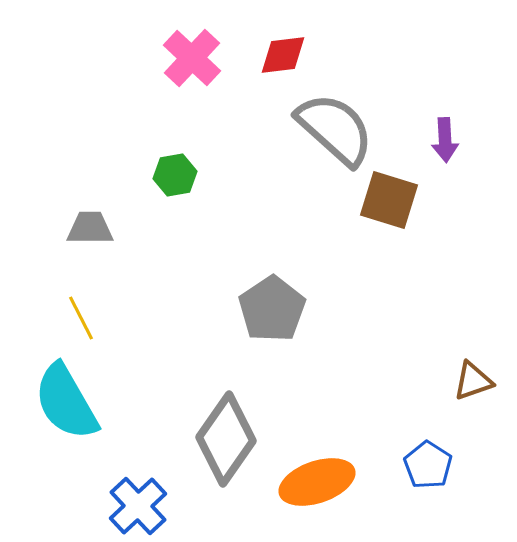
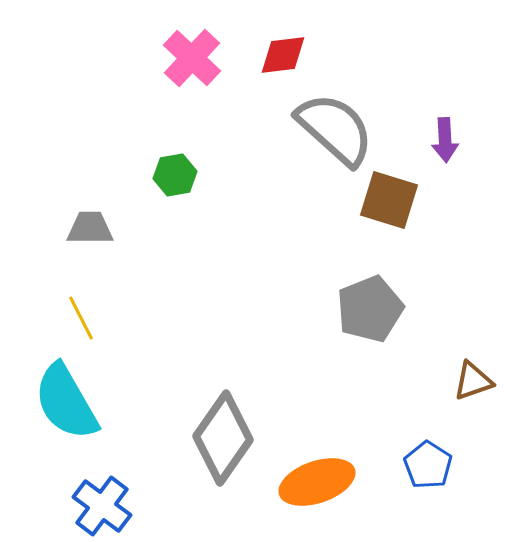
gray pentagon: moved 98 px right; rotated 12 degrees clockwise
gray diamond: moved 3 px left, 1 px up
blue cross: moved 36 px left; rotated 10 degrees counterclockwise
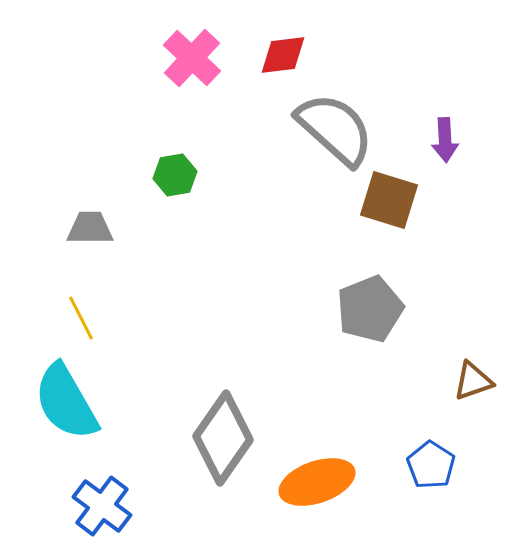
blue pentagon: moved 3 px right
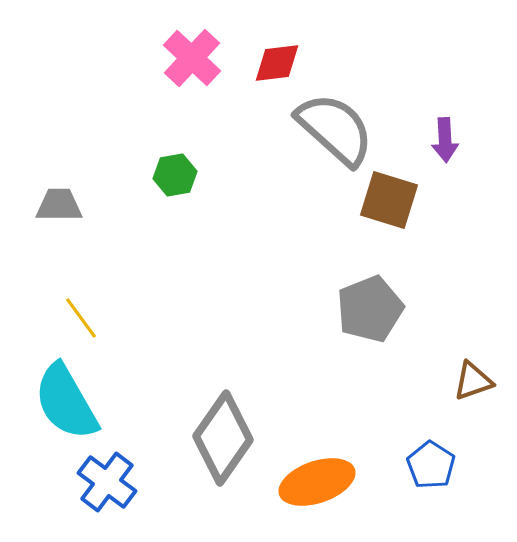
red diamond: moved 6 px left, 8 px down
gray trapezoid: moved 31 px left, 23 px up
yellow line: rotated 9 degrees counterclockwise
blue cross: moved 5 px right, 24 px up
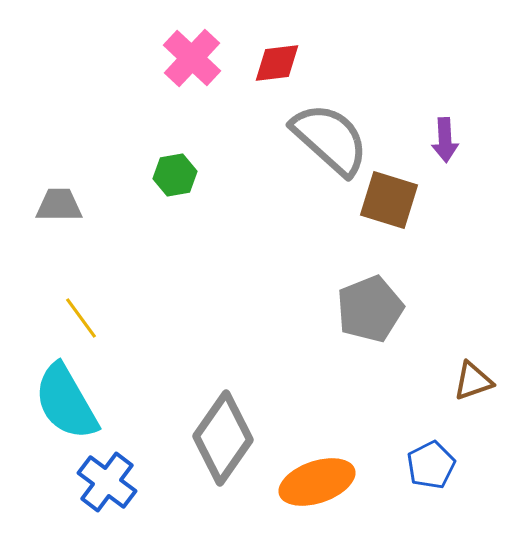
gray semicircle: moved 5 px left, 10 px down
blue pentagon: rotated 12 degrees clockwise
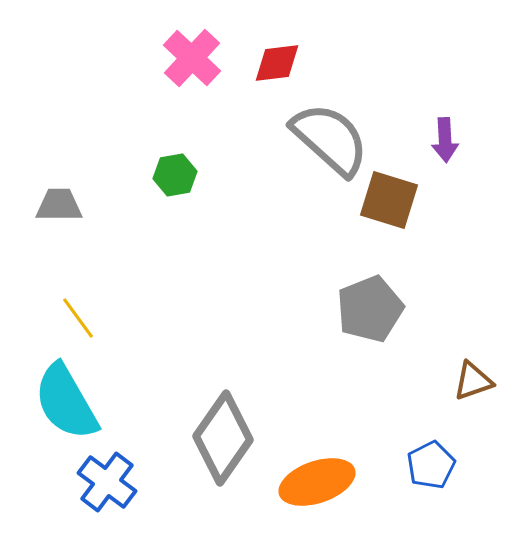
yellow line: moved 3 px left
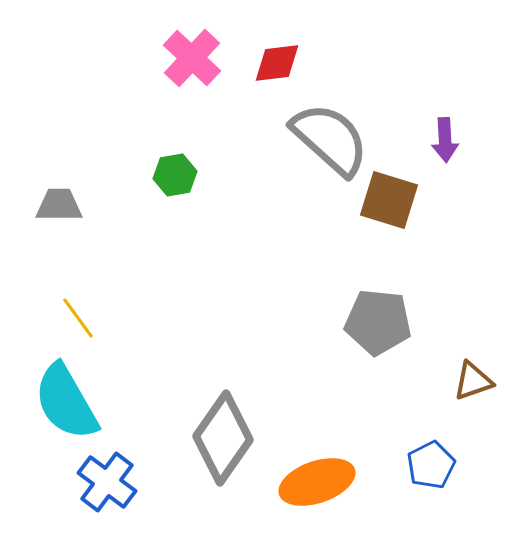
gray pentagon: moved 8 px right, 13 px down; rotated 28 degrees clockwise
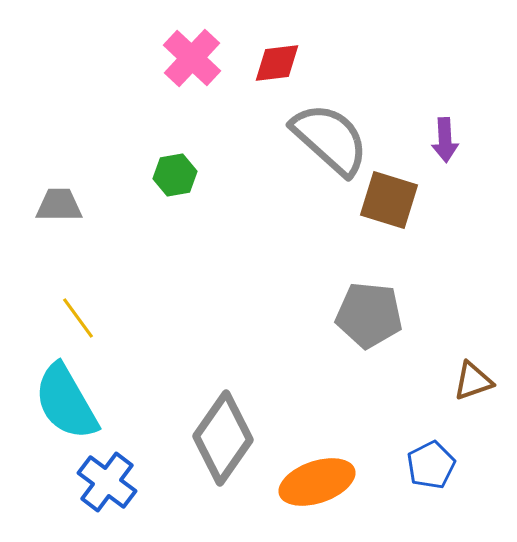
gray pentagon: moved 9 px left, 7 px up
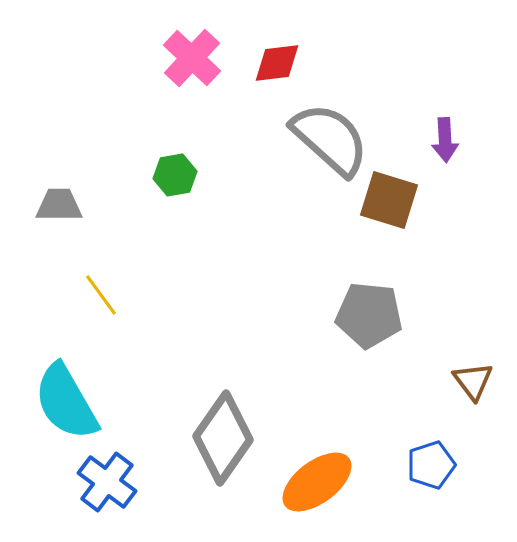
yellow line: moved 23 px right, 23 px up
brown triangle: rotated 48 degrees counterclockwise
blue pentagon: rotated 9 degrees clockwise
orange ellipse: rotated 18 degrees counterclockwise
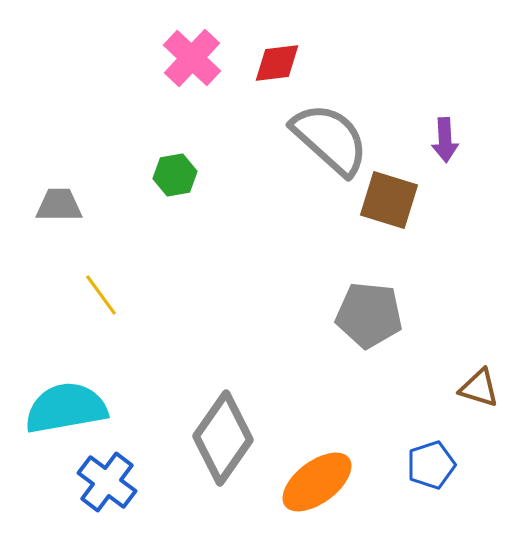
brown triangle: moved 6 px right, 7 px down; rotated 36 degrees counterclockwise
cyan semicircle: moved 6 px down; rotated 110 degrees clockwise
